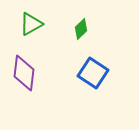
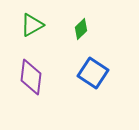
green triangle: moved 1 px right, 1 px down
purple diamond: moved 7 px right, 4 px down
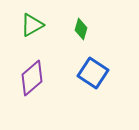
green diamond: rotated 30 degrees counterclockwise
purple diamond: moved 1 px right, 1 px down; rotated 42 degrees clockwise
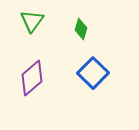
green triangle: moved 4 px up; rotated 25 degrees counterclockwise
blue square: rotated 12 degrees clockwise
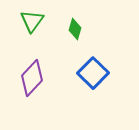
green diamond: moved 6 px left
purple diamond: rotated 6 degrees counterclockwise
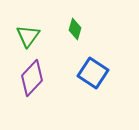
green triangle: moved 4 px left, 15 px down
blue square: rotated 12 degrees counterclockwise
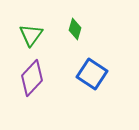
green triangle: moved 3 px right, 1 px up
blue square: moved 1 px left, 1 px down
